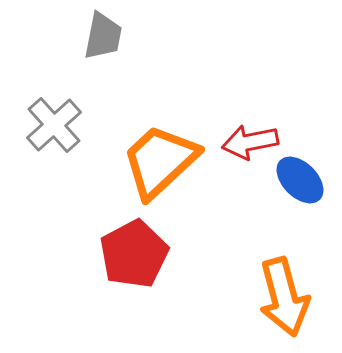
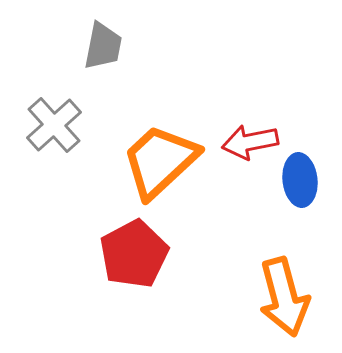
gray trapezoid: moved 10 px down
blue ellipse: rotated 39 degrees clockwise
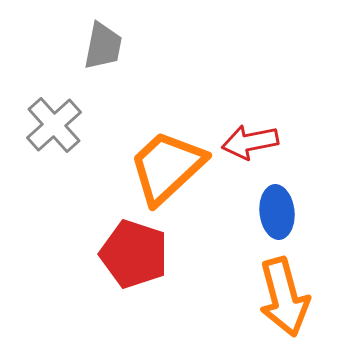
orange trapezoid: moved 7 px right, 6 px down
blue ellipse: moved 23 px left, 32 px down
red pentagon: rotated 26 degrees counterclockwise
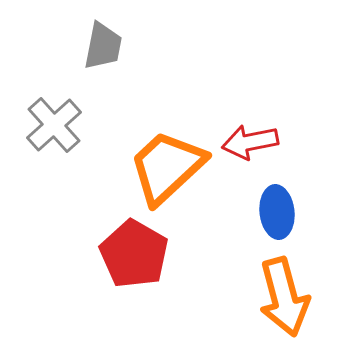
red pentagon: rotated 12 degrees clockwise
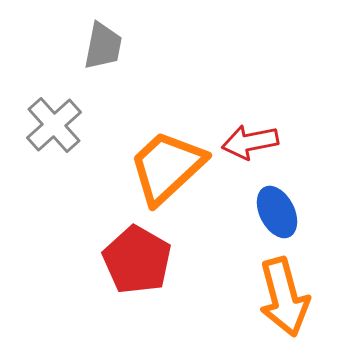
blue ellipse: rotated 21 degrees counterclockwise
red pentagon: moved 3 px right, 6 px down
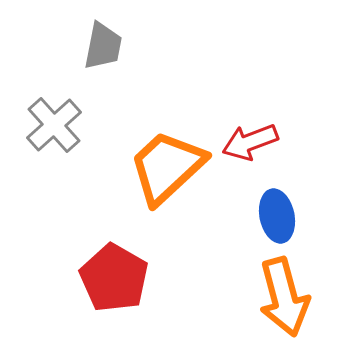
red arrow: rotated 10 degrees counterclockwise
blue ellipse: moved 4 px down; rotated 15 degrees clockwise
red pentagon: moved 23 px left, 18 px down
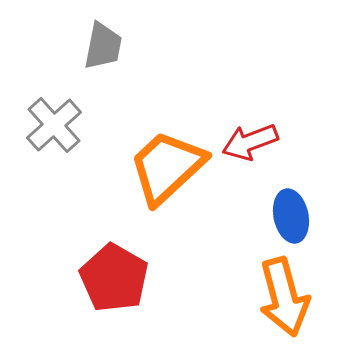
blue ellipse: moved 14 px right
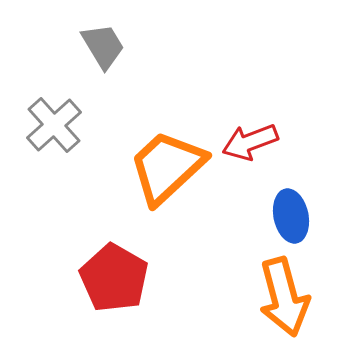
gray trapezoid: rotated 42 degrees counterclockwise
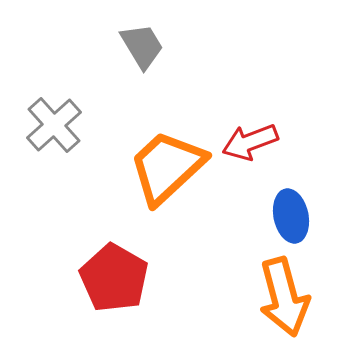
gray trapezoid: moved 39 px right
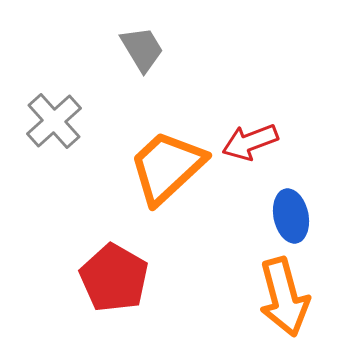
gray trapezoid: moved 3 px down
gray cross: moved 4 px up
